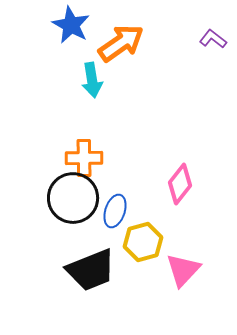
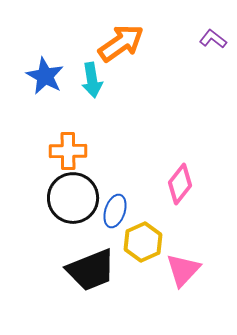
blue star: moved 26 px left, 51 px down
orange cross: moved 16 px left, 7 px up
yellow hexagon: rotated 9 degrees counterclockwise
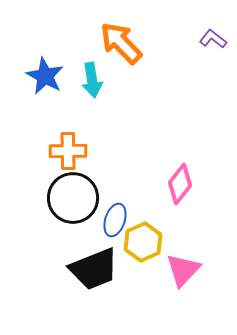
orange arrow: rotated 99 degrees counterclockwise
blue ellipse: moved 9 px down
black trapezoid: moved 3 px right, 1 px up
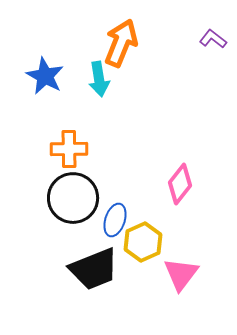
orange arrow: rotated 66 degrees clockwise
cyan arrow: moved 7 px right, 1 px up
orange cross: moved 1 px right, 2 px up
pink triangle: moved 2 px left, 4 px down; rotated 6 degrees counterclockwise
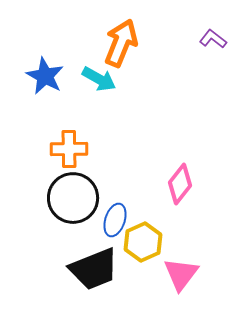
cyan arrow: rotated 52 degrees counterclockwise
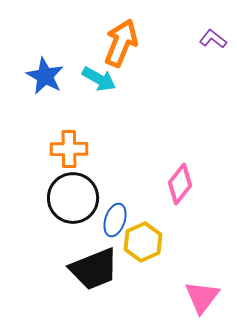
pink triangle: moved 21 px right, 23 px down
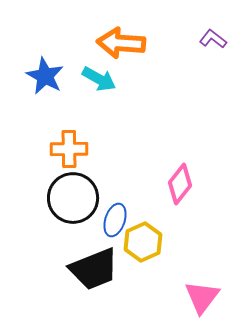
orange arrow: rotated 108 degrees counterclockwise
